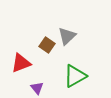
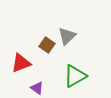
purple triangle: rotated 16 degrees counterclockwise
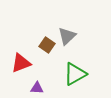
green triangle: moved 2 px up
purple triangle: rotated 32 degrees counterclockwise
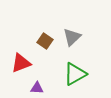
gray triangle: moved 5 px right, 1 px down
brown square: moved 2 px left, 4 px up
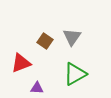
gray triangle: rotated 12 degrees counterclockwise
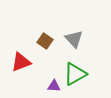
gray triangle: moved 2 px right, 2 px down; rotated 18 degrees counterclockwise
red triangle: moved 1 px up
purple triangle: moved 17 px right, 2 px up
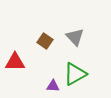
gray triangle: moved 1 px right, 2 px up
red triangle: moved 6 px left; rotated 20 degrees clockwise
purple triangle: moved 1 px left
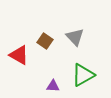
red triangle: moved 4 px right, 7 px up; rotated 30 degrees clockwise
green triangle: moved 8 px right, 1 px down
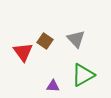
gray triangle: moved 1 px right, 2 px down
red triangle: moved 4 px right, 3 px up; rotated 25 degrees clockwise
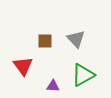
brown square: rotated 35 degrees counterclockwise
red triangle: moved 14 px down
